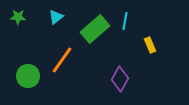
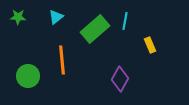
orange line: rotated 40 degrees counterclockwise
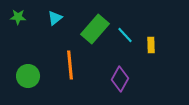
cyan triangle: moved 1 px left, 1 px down
cyan line: moved 14 px down; rotated 54 degrees counterclockwise
green rectangle: rotated 8 degrees counterclockwise
yellow rectangle: moved 1 px right; rotated 21 degrees clockwise
orange line: moved 8 px right, 5 px down
